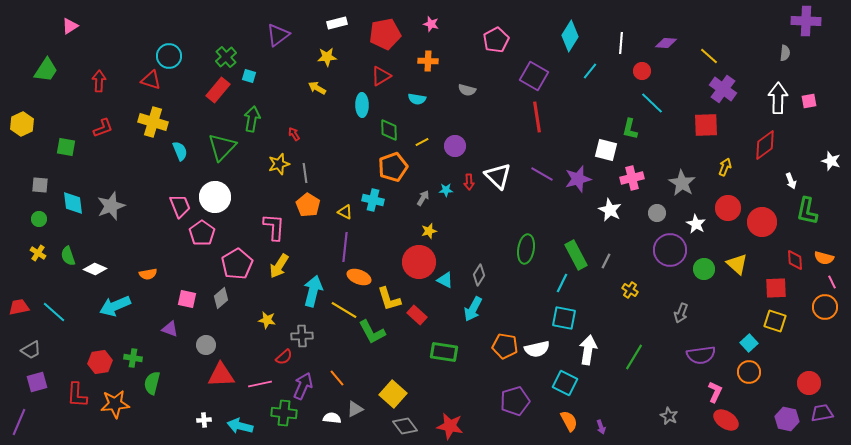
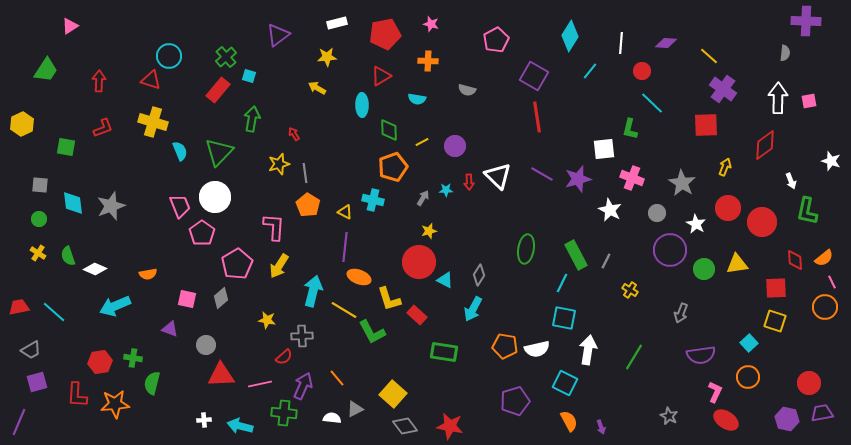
green triangle at (222, 147): moved 3 px left, 5 px down
white square at (606, 150): moved 2 px left, 1 px up; rotated 20 degrees counterclockwise
pink cross at (632, 178): rotated 35 degrees clockwise
orange semicircle at (824, 258): rotated 54 degrees counterclockwise
yellow triangle at (737, 264): rotated 50 degrees counterclockwise
orange circle at (749, 372): moved 1 px left, 5 px down
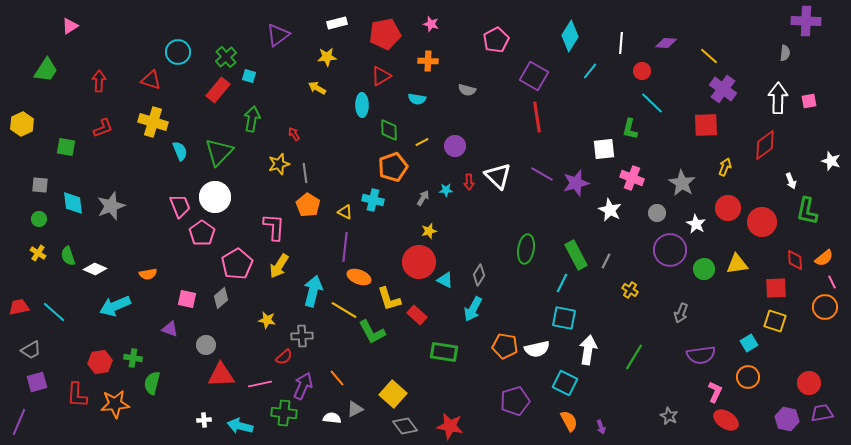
cyan circle at (169, 56): moved 9 px right, 4 px up
purple star at (578, 179): moved 2 px left, 4 px down
cyan square at (749, 343): rotated 12 degrees clockwise
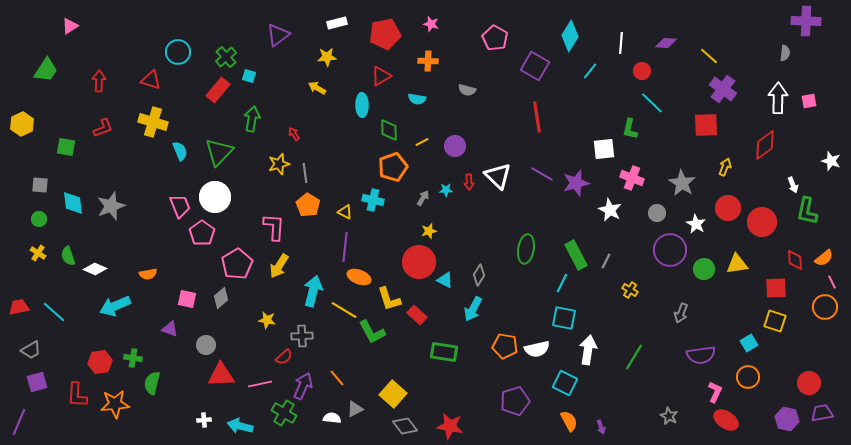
pink pentagon at (496, 40): moved 1 px left, 2 px up; rotated 15 degrees counterclockwise
purple square at (534, 76): moved 1 px right, 10 px up
white arrow at (791, 181): moved 2 px right, 4 px down
green cross at (284, 413): rotated 25 degrees clockwise
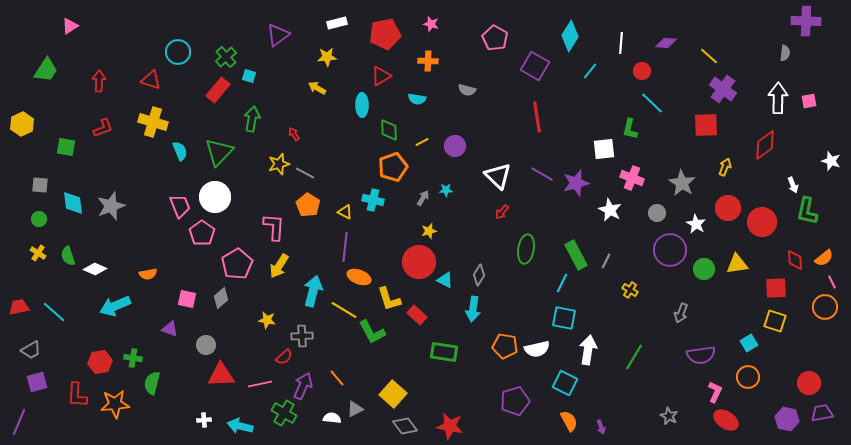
gray line at (305, 173): rotated 54 degrees counterclockwise
red arrow at (469, 182): moved 33 px right, 30 px down; rotated 42 degrees clockwise
cyan arrow at (473, 309): rotated 20 degrees counterclockwise
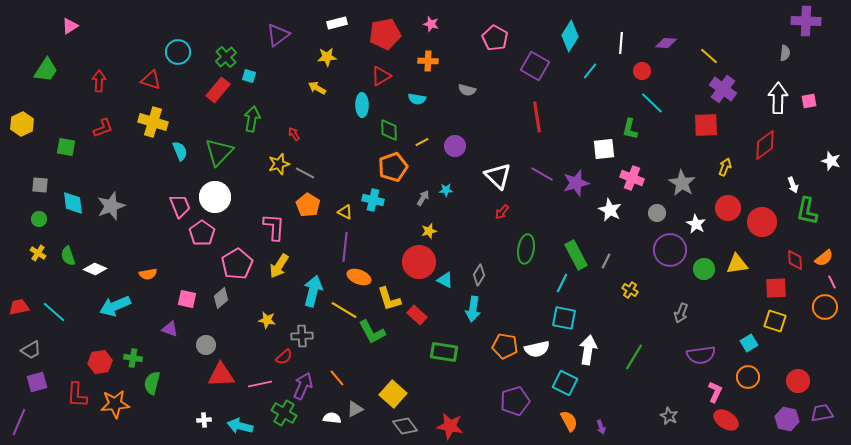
red circle at (809, 383): moved 11 px left, 2 px up
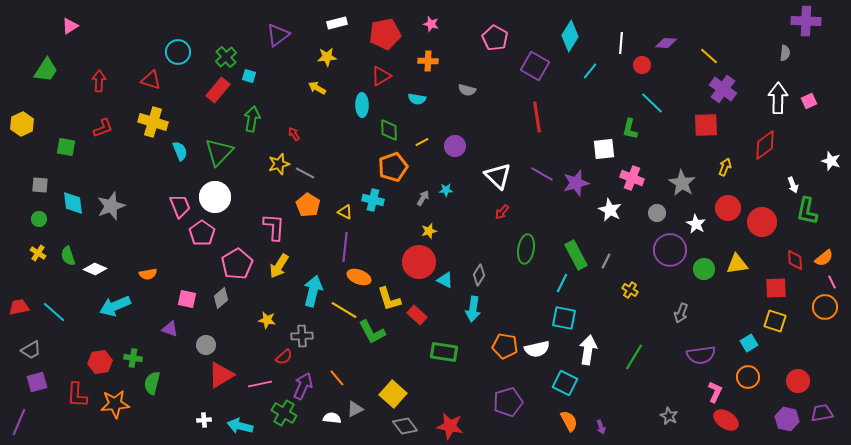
red circle at (642, 71): moved 6 px up
pink square at (809, 101): rotated 14 degrees counterclockwise
red triangle at (221, 375): rotated 28 degrees counterclockwise
purple pentagon at (515, 401): moved 7 px left, 1 px down
